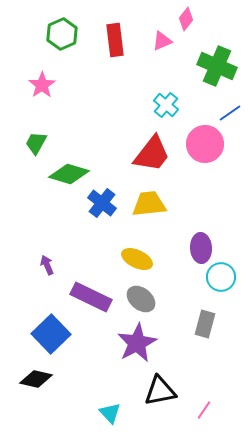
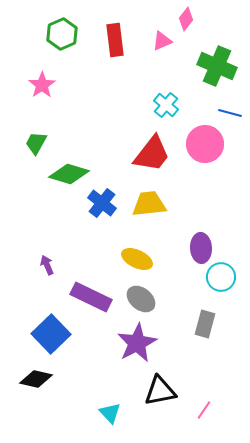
blue line: rotated 50 degrees clockwise
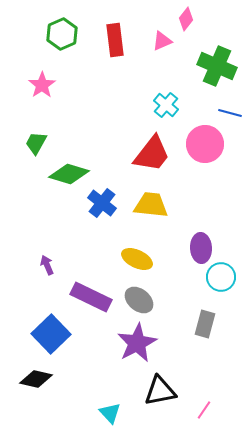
yellow trapezoid: moved 2 px right, 1 px down; rotated 12 degrees clockwise
gray ellipse: moved 2 px left, 1 px down
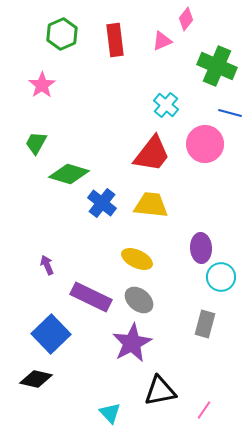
purple star: moved 5 px left
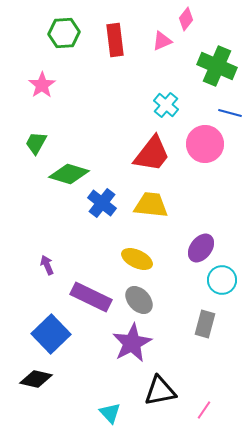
green hexagon: moved 2 px right, 1 px up; rotated 20 degrees clockwise
purple ellipse: rotated 40 degrees clockwise
cyan circle: moved 1 px right, 3 px down
gray ellipse: rotated 8 degrees clockwise
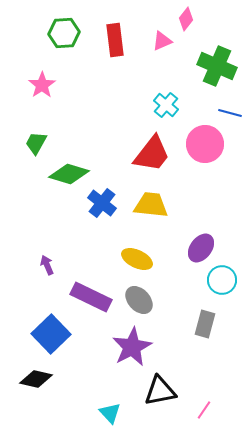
purple star: moved 4 px down
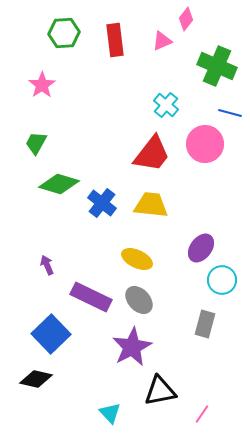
green diamond: moved 10 px left, 10 px down
pink line: moved 2 px left, 4 px down
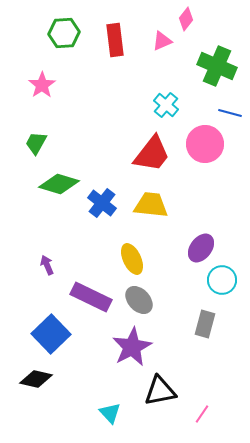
yellow ellipse: moved 5 px left; rotated 40 degrees clockwise
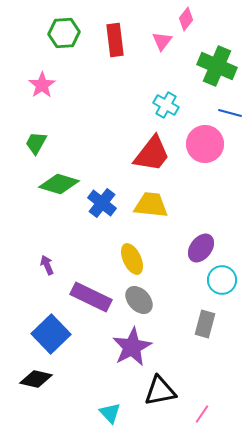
pink triangle: rotated 30 degrees counterclockwise
cyan cross: rotated 10 degrees counterclockwise
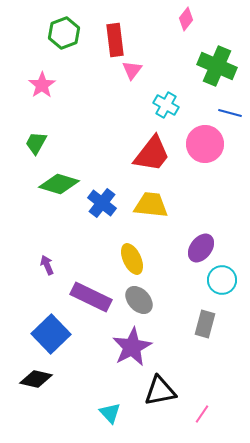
green hexagon: rotated 16 degrees counterclockwise
pink triangle: moved 30 px left, 29 px down
